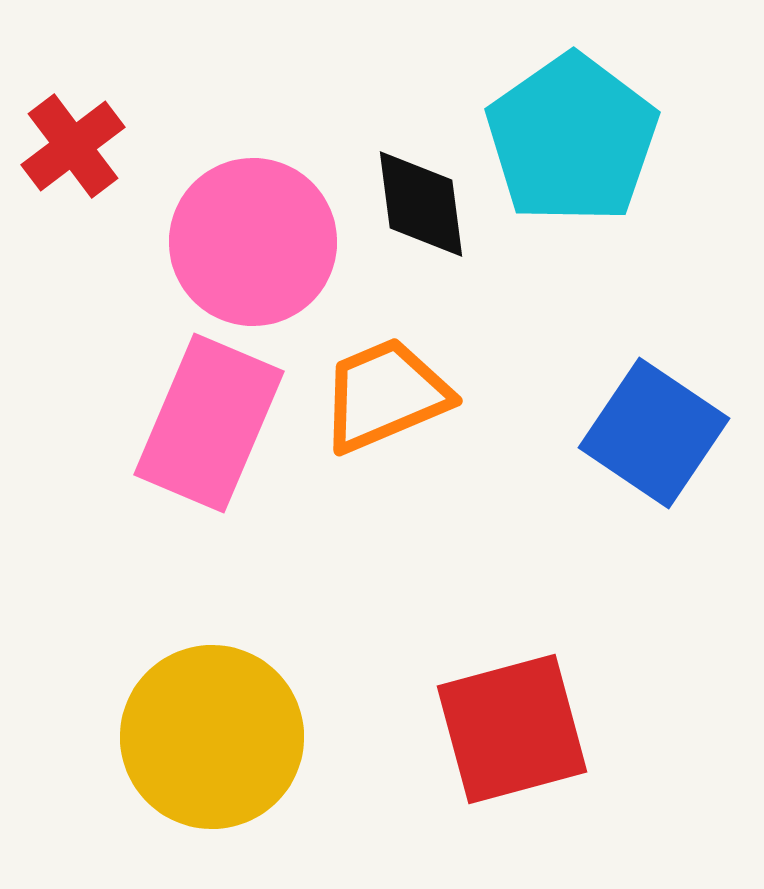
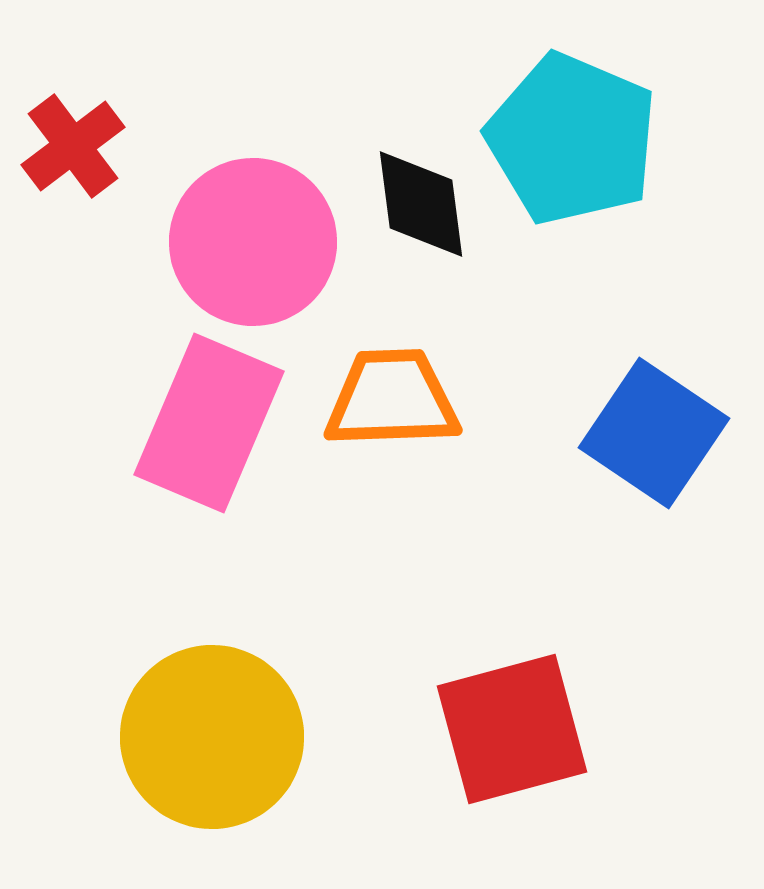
cyan pentagon: rotated 14 degrees counterclockwise
orange trapezoid: moved 7 px right, 4 px down; rotated 21 degrees clockwise
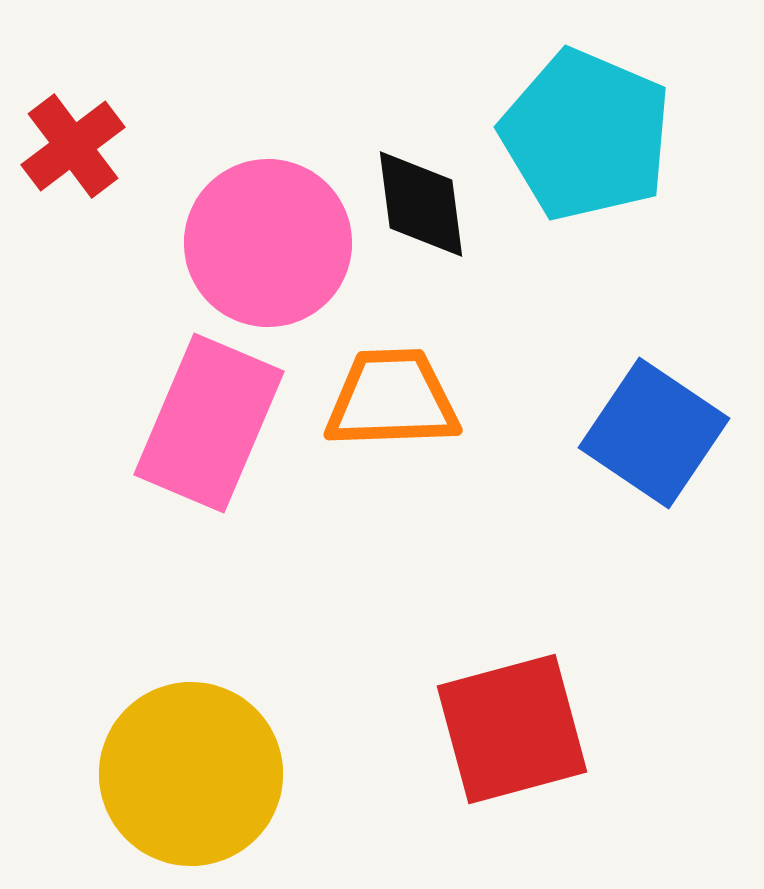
cyan pentagon: moved 14 px right, 4 px up
pink circle: moved 15 px right, 1 px down
yellow circle: moved 21 px left, 37 px down
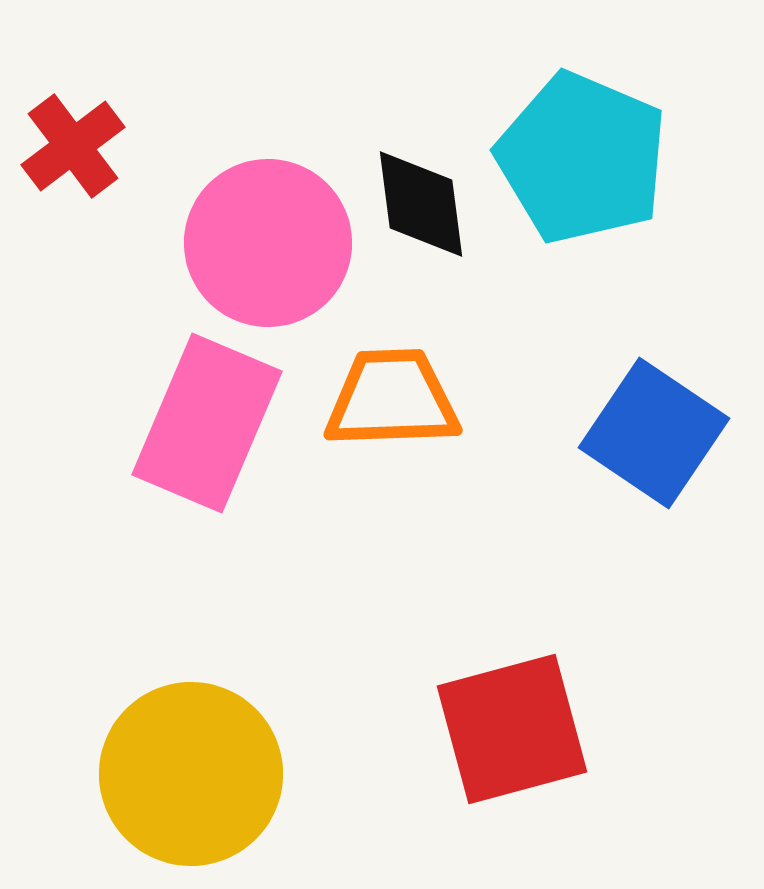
cyan pentagon: moved 4 px left, 23 px down
pink rectangle: moved 2 px left
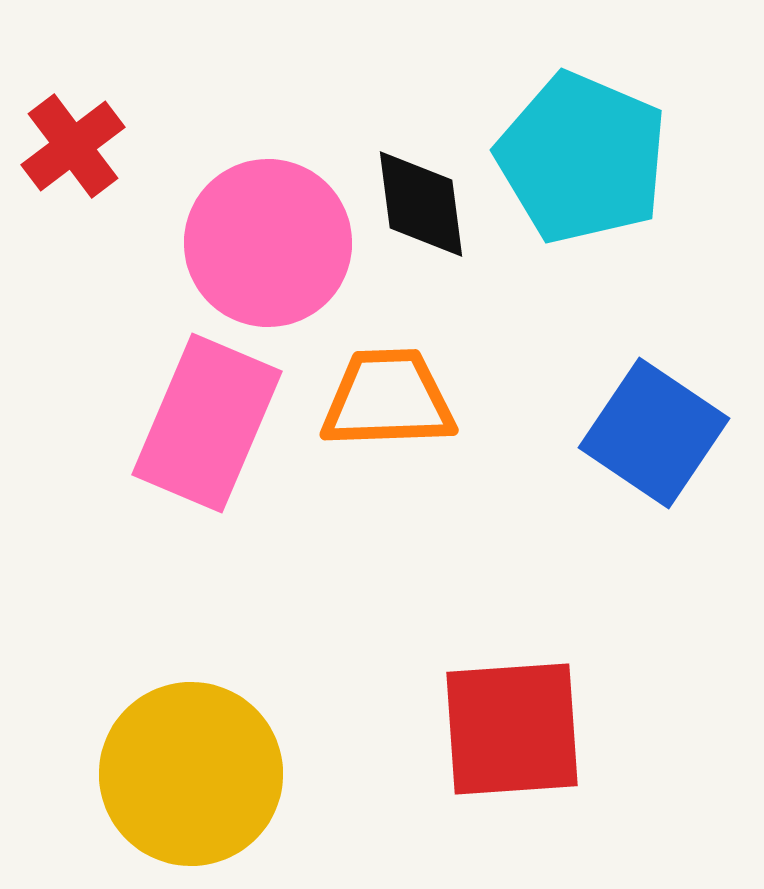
orange trapezoid: moved 4 px left
red square: rotated 11 degrees clockwise
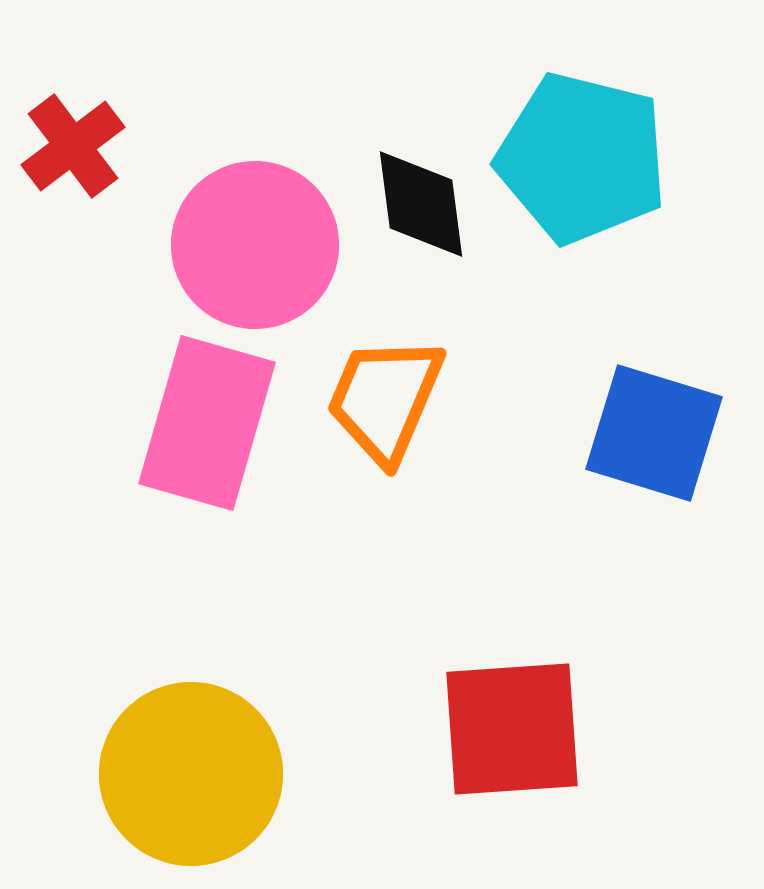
cyan pentagon: rotated 9 degrees counterclockwise
pink circle: moved 13 px left, 2 px down
orange trapezoid: moved 3 px left; rotated 65 degrees counterclockwise
pink rectangle: rotated 7 degrees counterclockwise
blue square: rotated 17 degrees counterclockwise
